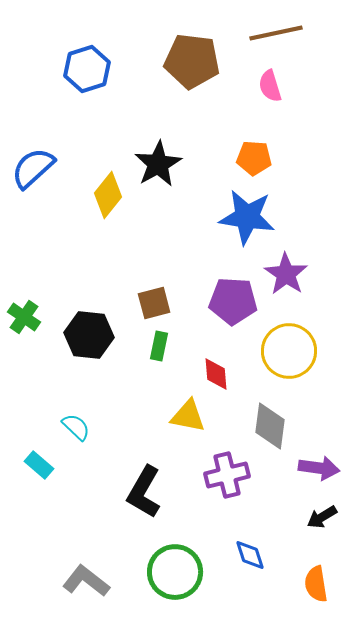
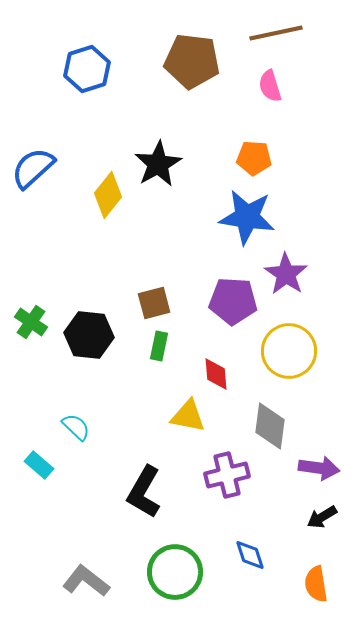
green cross: moved 7 px right, 5 px down
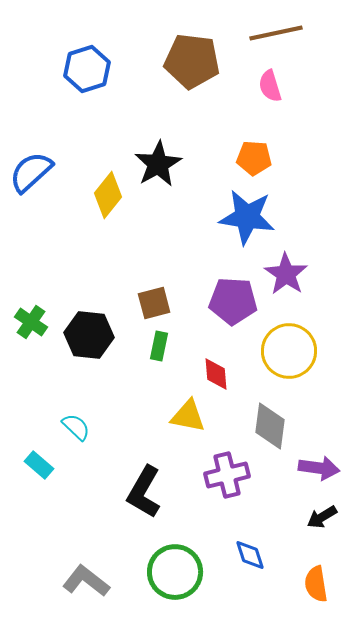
blue semicircle: moved 2 px left, 4 px down
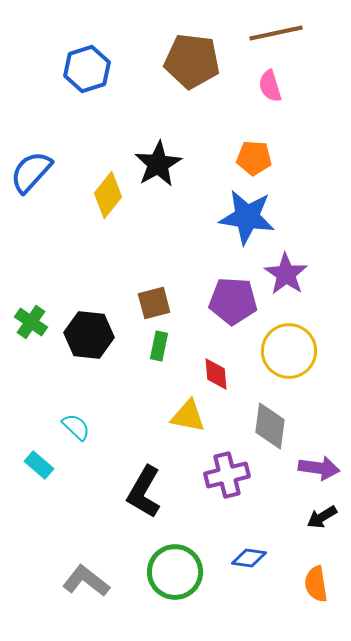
blue semicircle: rotated 6 degrees counterclockwise
blue diamond: moved 1 px left, 3 px down; rotated 64 degrees counterclockwise
